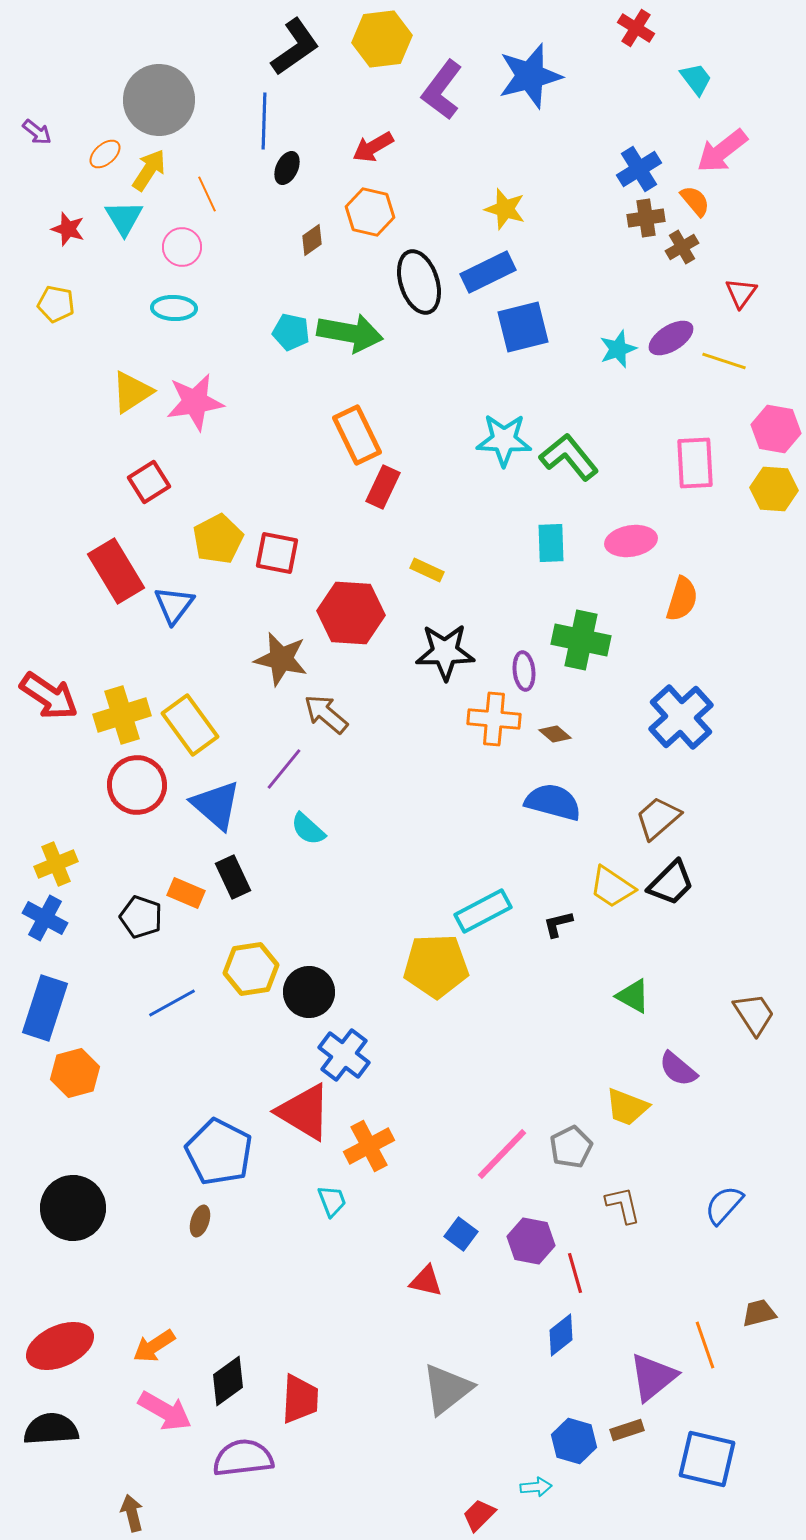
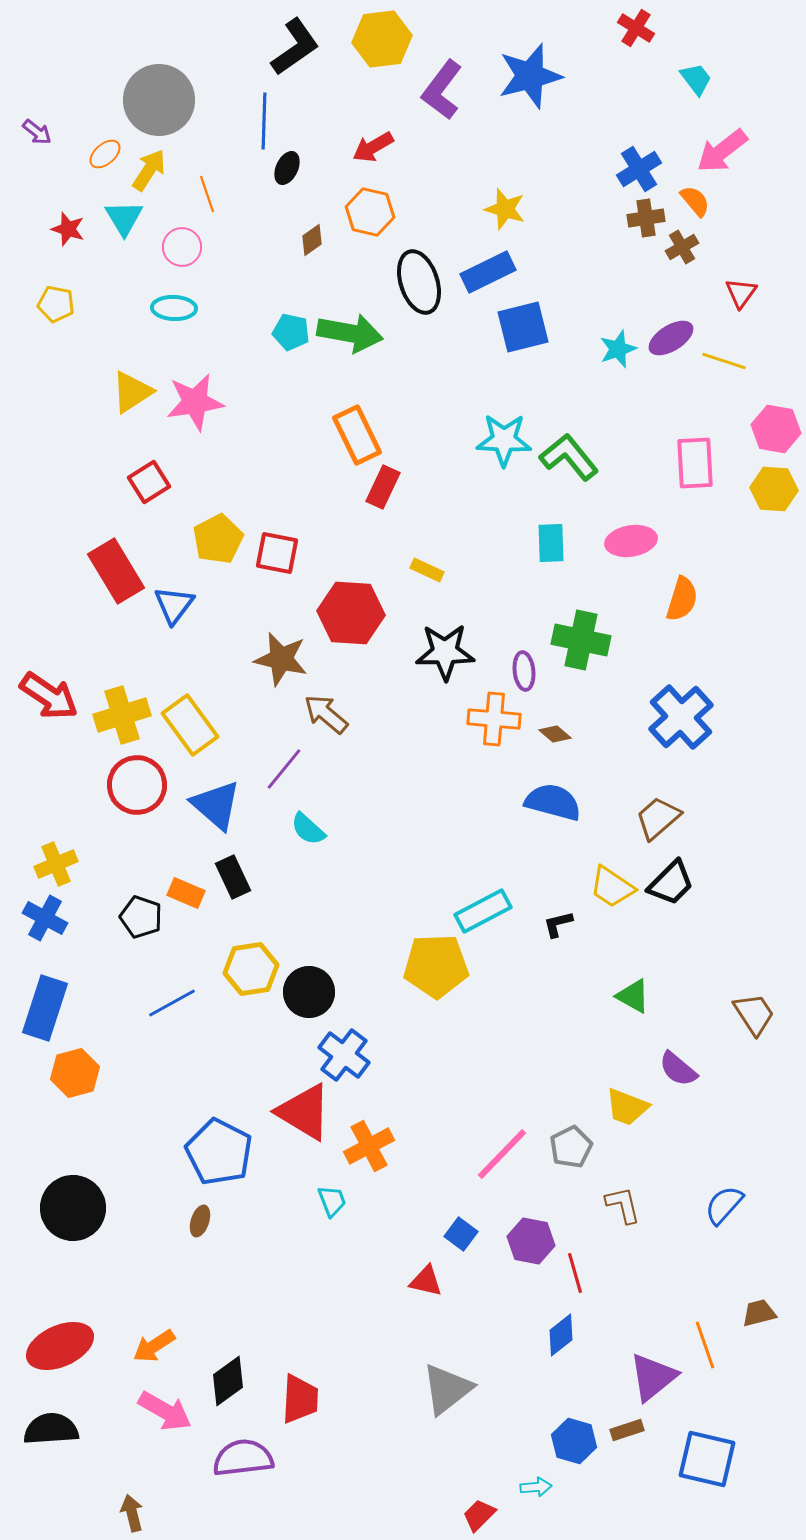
orange line at (207, 194): rotated 6 degrees clockwise
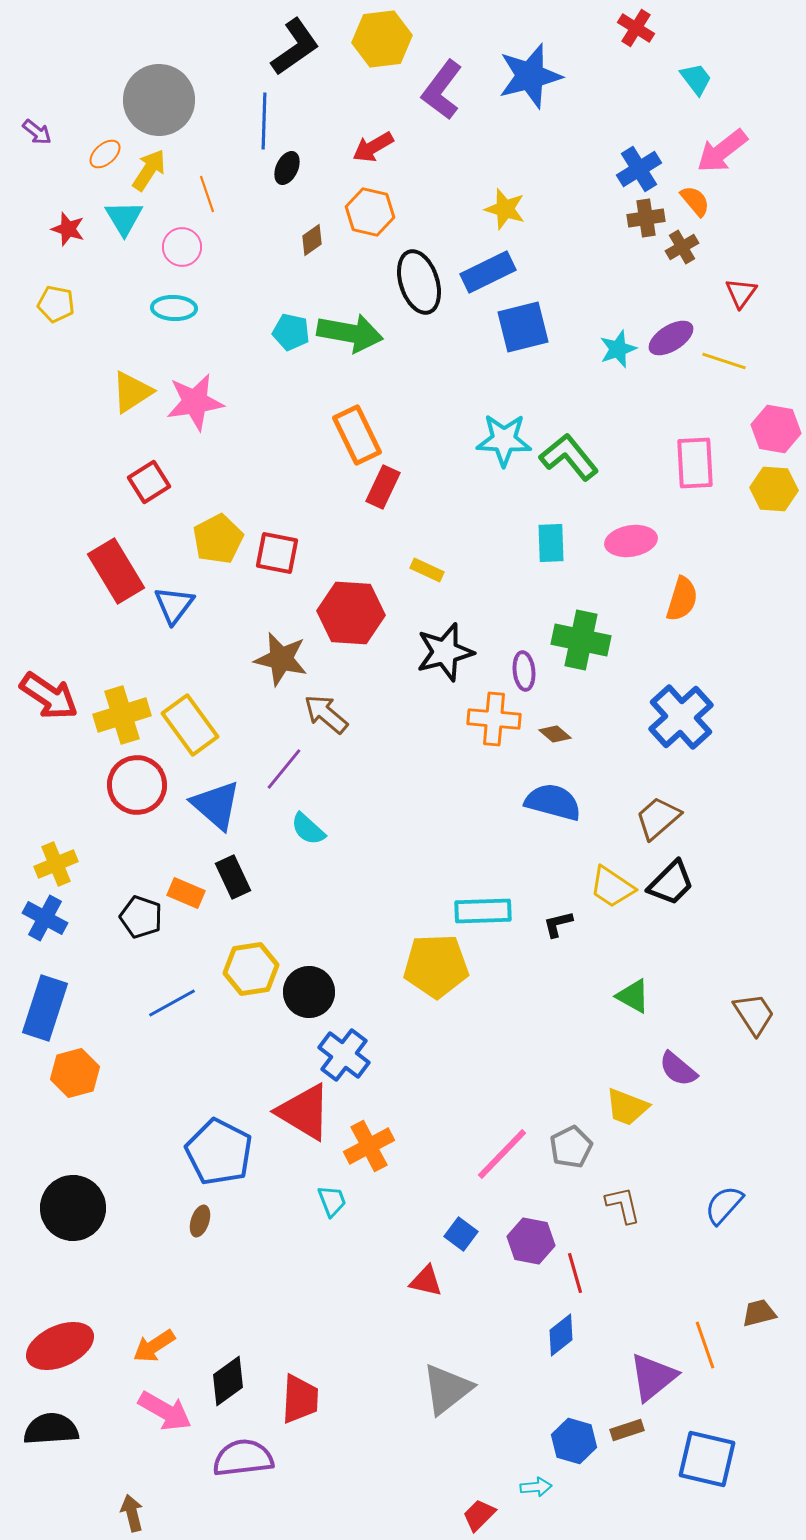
black star at (445, 652): rotated 14 degrees counterclockwise
cyan rectangle at (483, 911): rotated 26 degrees clockwise
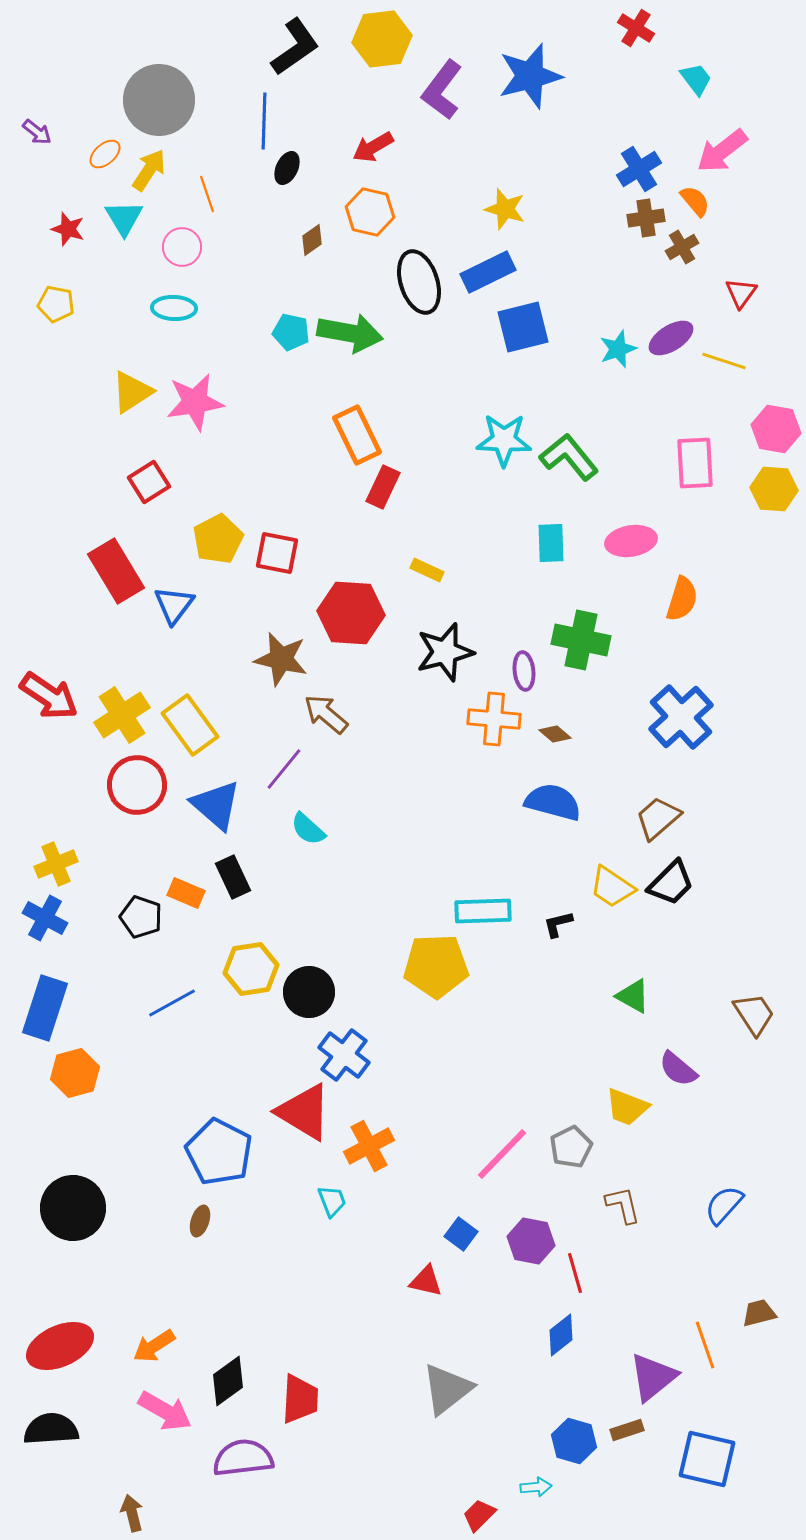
yellow cross at (122, 715): rotated 16 degrees counterclockwise
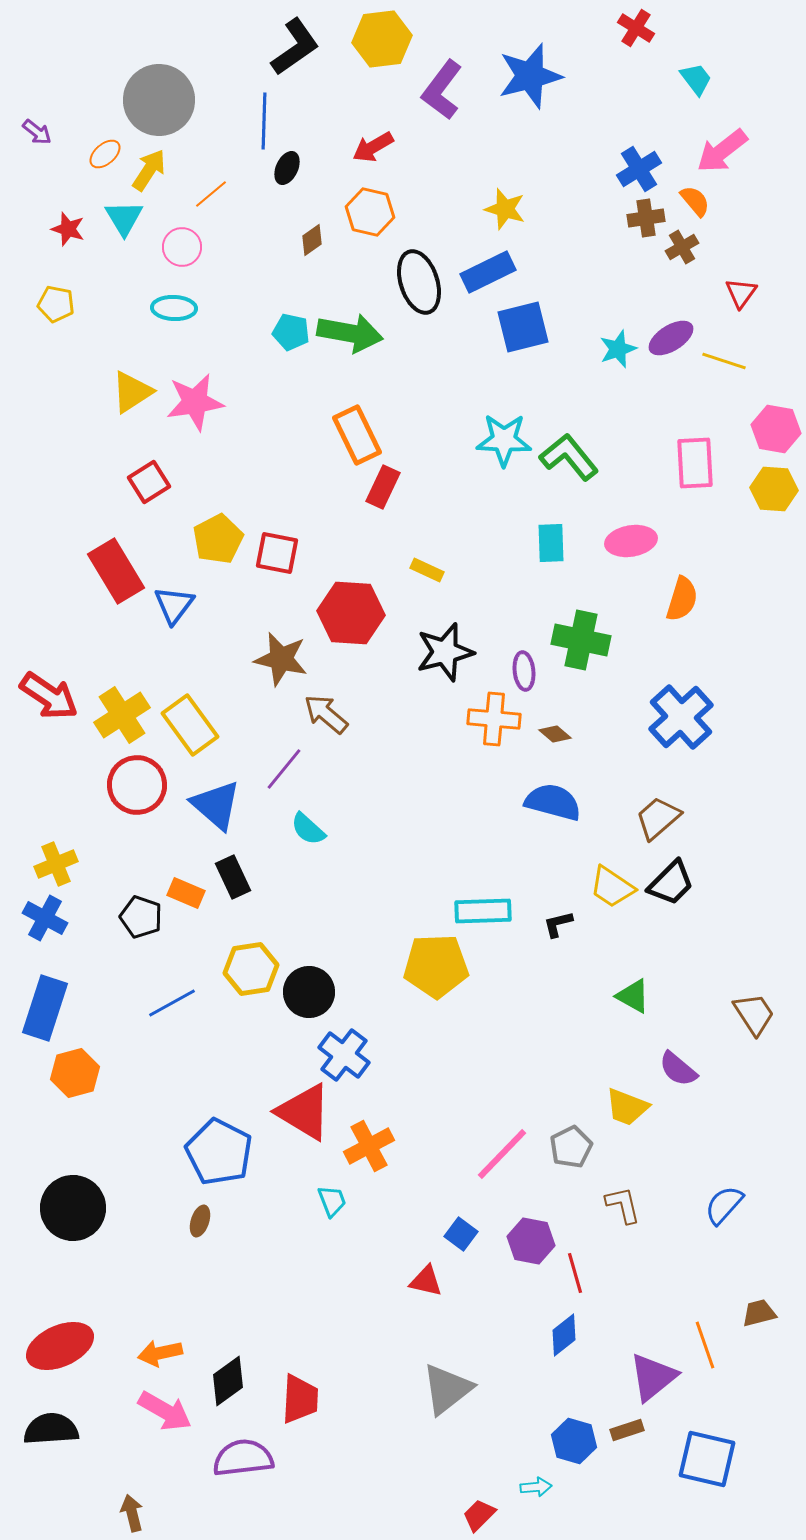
orange line at (207, 194): moved 4 px right; rotated 69 degrees clockwise
blue diamond at (561, 1335): moved 3 px right
orange arrow at (154, 1346): moved 6 px right, 7 px down; rotated 21 degrees clockwise
